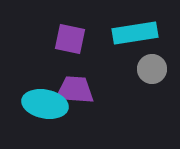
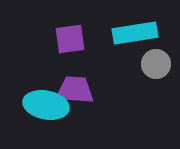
purple square: rotated 20 degrees counterclockwise
gray circle: moved 4 px right, 5 px up
cyan ellipse: moved 1 px right, 1 px down
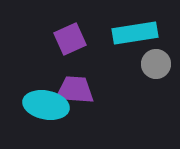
purple square: rotated 16 degrees counterclockwise
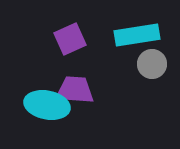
cyan rectangle: moved 2 px right, 2 px down
gray circle: moved 4 px left
cyan ellipse: moved 1 px right
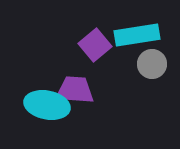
purple square: moved 25 px right, 6 px down; rotated 16 degrees counterclockwise
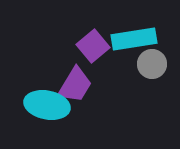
cyan rectangle: moved 3 px left, 4 px down
purple square: moved 2 px left, 1 px down
purple trapezoid: moved 5 px up; rotated 117 degrees clockwise
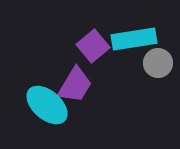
gray circle: moved 6 px right, 1 px up
cyan ellipse: rotated 30 degrees clockwise
